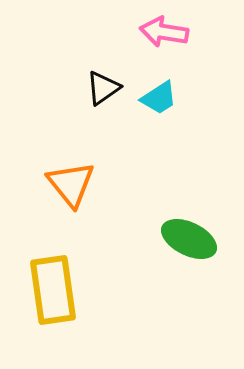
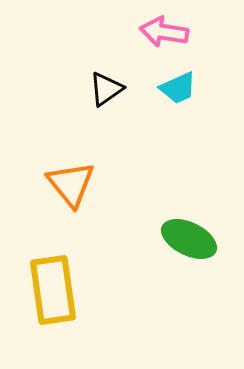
black triangle: moved 3 px right, 1 px down
cyan trapezoid: moved 19 px right, 10 px up; rotated 9 degrees clockwise
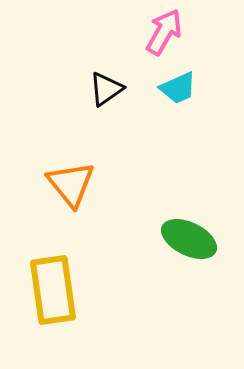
pink arrow: rotated 111 degrees clockwise
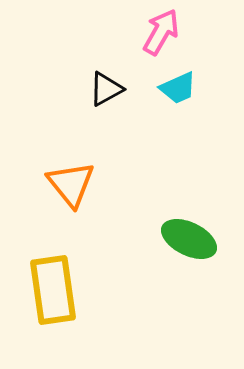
pink arrow: moved 3 px left
black triangle: rotated 6 degrees clockwise
